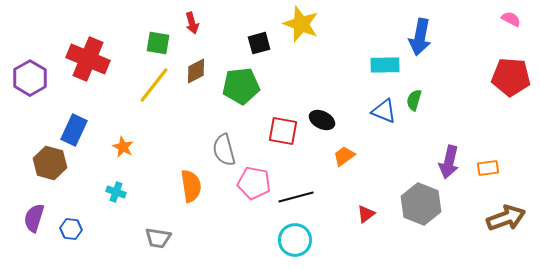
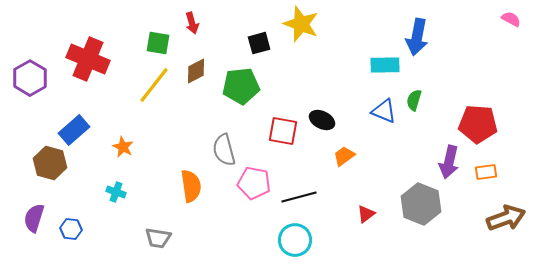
blue arrow: moved 3 px left
red pentagon: moved 33 px left, 47 px down
blue rectangle: rotated 24 degrees clockwise
orange rectangle: moved 2 px left, 4 px down
black line: moved 3 px right
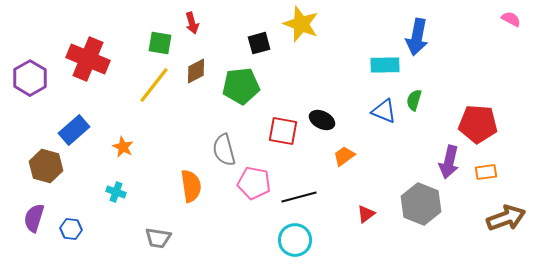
green square: moved 2 px right
brown hexagon: moved 4 px left, 3 px down
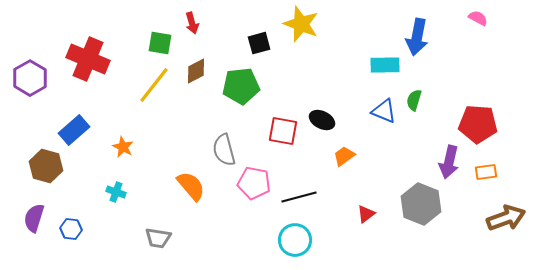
pink semicircle: moved 33 px left, 1 px up
orange semicircle: rotated 32 degrees counterclockwise
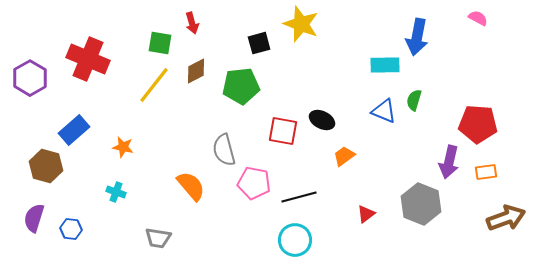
orange star: rotated 15 degrees counterclockwise
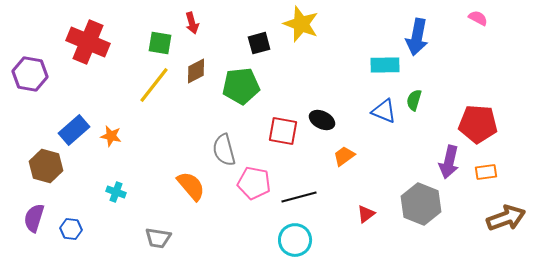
red cross: moved 17 px up
purple hexagon: moved 4 px up; rotated 20 degrees counterclockwise
orange star: moved 12 px left, 11 px up
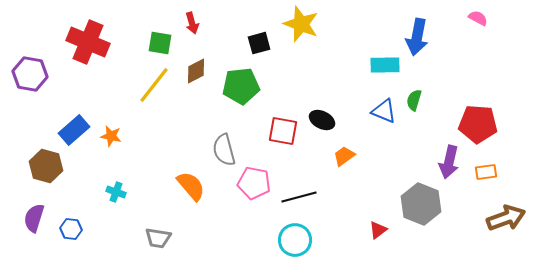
red triangle: moved 12 px right, 16 px down
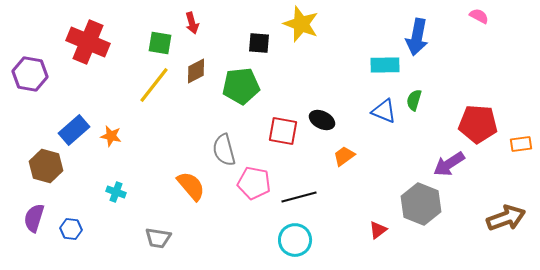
pink semicircle: moved 1 px right, 2 px up
black square: rotated 20 degrees clockwise
purple arrow: moved 2 px down; rotated 44 degrees clockwise
orange rectangle: moved 35 px right, 28 px up
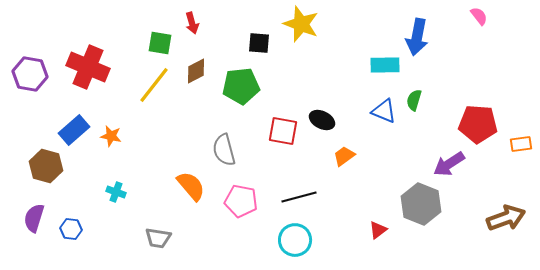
pink semicircle: rotated 24 degrees clockwise
red cross: moved 25 px down
pink pentagon: moved 13 px left, 18 px down
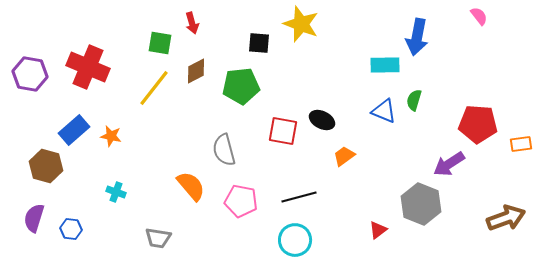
yellow line: moved 3 px down
